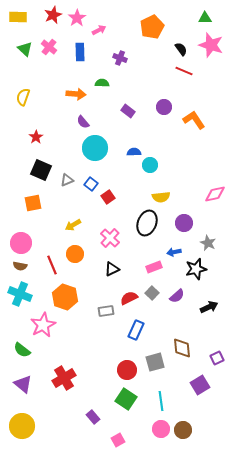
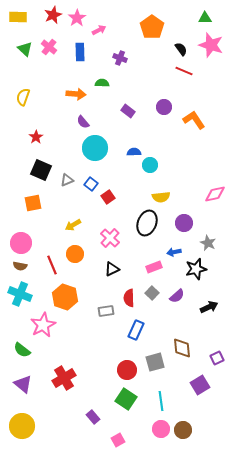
orange pentagon at (152, 27): rotated 10 degrees counterclockwise
red semicircle at (129, 298): rotated 66 degrees counterclockwise
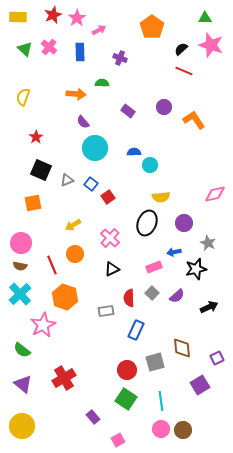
black semicircle at (181, 49): rotated 96 degrees counterclockwise
cyan cross at (20, 294): rotated 25 degrees clockwise
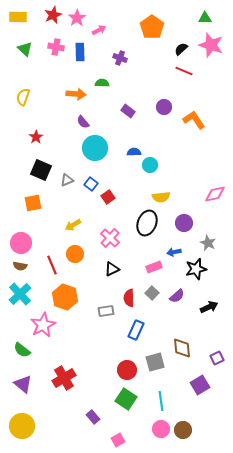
pink cross at (49, 47): moved 7 px right; rotated 28 degrees counterclockwise
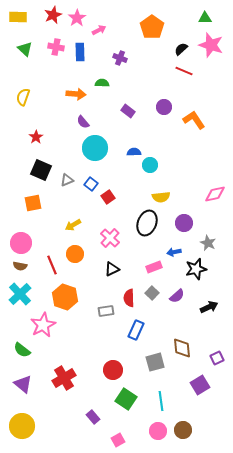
red circle at (127, 370): moved 14 px left
pink circle at (161, 429): moved 3 px left, 2 px down
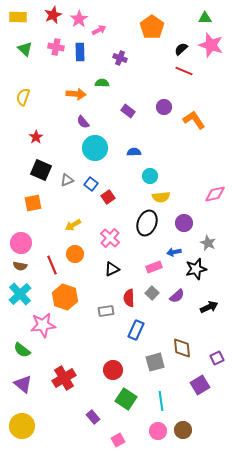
pink star at (77, 18): moved 2 px right, 1 px down
cyan circle at (150, 165): moved 11 px down
pink star at (43, 325): rotated 20 degrees clockwise
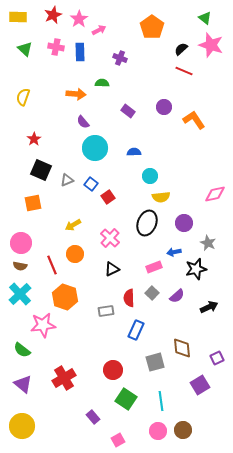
green triangle at (205, 18): rotated 40 degrees clockwise
red star at (36, 137): moved 2 px left, 2 px down
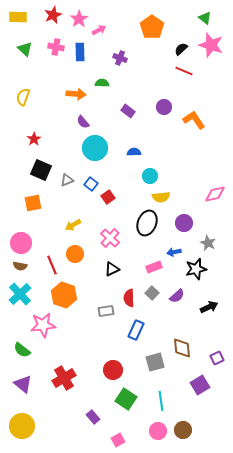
orange hexagon at (65, 297): moved 1 px left, 2 px up
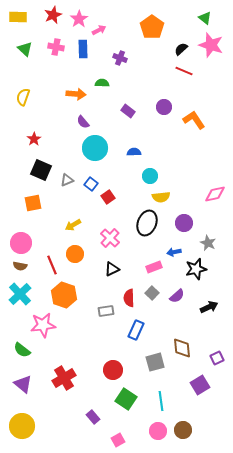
blue rectangle at (80, 52): moved 3 px right, 3 px up
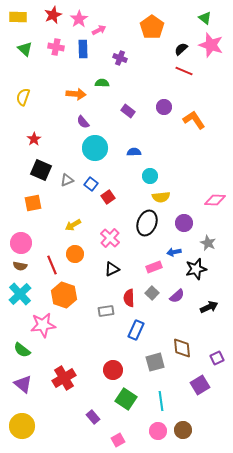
pink diamond at (215, 194): moved 6 px down; rotated 15 degrees clockwise
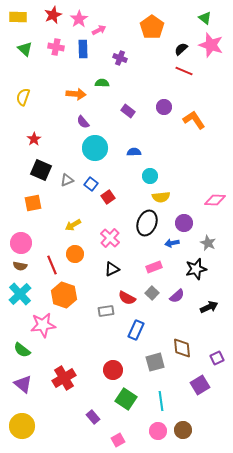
blue arrow at (174, 252): moved 2 px left, 9 px up
red semicircle at (129, 298): moved 2 px left; rotated 60 degrees counterclockwise
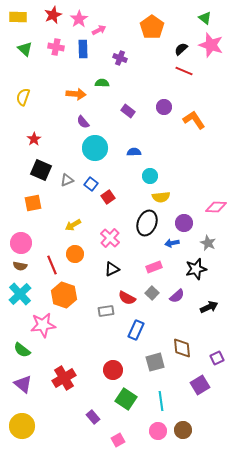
pink diamond at (215, 200): moved 1 px right, 7 px down
